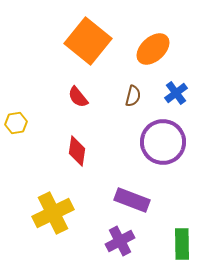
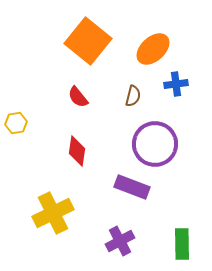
blue cross: moved 9 px up; rotated 30 degrees clockwise
purple circle: moved 8 px left, 2 px down
purple rectangle: moved 13 px up
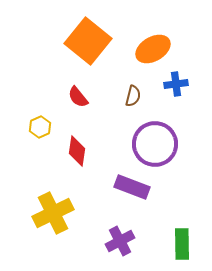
orange ellipse: rotated 12 degrees clockwise
yellow hexagon: moved 24 px right, 4 px down; rotated 15 degrees counterclockwise
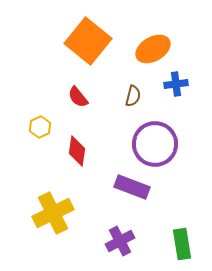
green rectangle: rotated 8 degrees counterclockwise
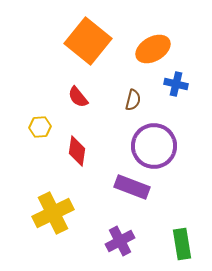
blue cross: rotated 20 degrees clockwise
brown semicircle: moved 4 px down
yellow hexagon: rotated 20 degrees clockwise
purple circle: moved 1 px left, 2 px down
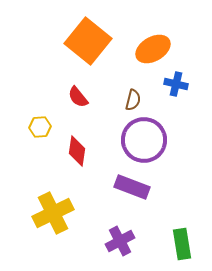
purple circle: moved 10 px left, 6 px up
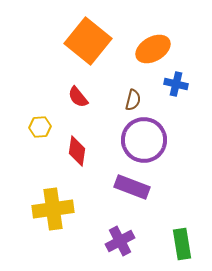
yellow cross: moved 4 px up; rotated 18 degrees clockwise
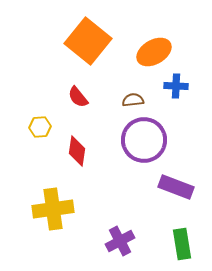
orange ellipse: moved 1 px right, 3 px down
blue cross: moved 2 px down; rotated 10 degrees counterclockwise
brown semicircle: rotated 110 degrees counterclockwise
purple rectangle: moved 44 px right
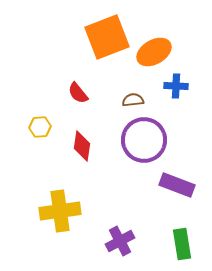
orange square: moved 19 px right, 4 px up; rotated 30 degrees clockwise
red semicircle: moved 4 px up
red diamond: moved 5 px right, 5 px up
purple rectangle: moved 1 px right, 2 px up
yellow cross: moved 7 px right, 2 px down
